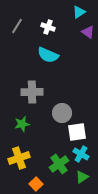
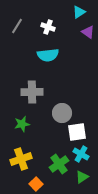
cyan semicircle: rotated 30 degrees counterclockwise
yellow cross: moved 2 px right, 1 px down
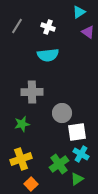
green triangle: moved 5 px left, 2 px down
orange square: moved 5 px left
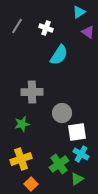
white cross: moved 2 px left, 1 px down
cyan semicircle: moved 11 px right; rotated 50 degrees counterclockwise
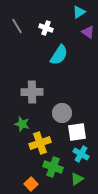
gray line: rotated 63 degrees counterclockwise
green star: rotated 28 degrees clockwise
yellow cross: moved 19 px right, 16 px up
green cross: moved 6 px left, 3 px down; rotated 36 degrees counterclockwise
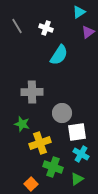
purple triangle: rotated 48 degrees clockwise
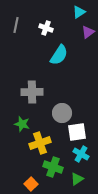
gray line: moved 1 px left, 1 px up; rotated 42 degrees clockwise
